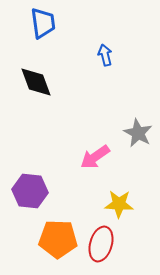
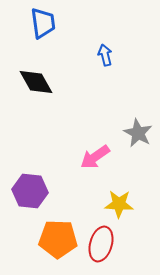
black diamond: rotated 9 degrees counterclockwise
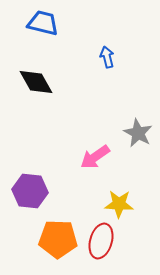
blue trapezoid: rotated 68 degrees counterclockwise
blue arrow: moved 2 px right, 2 px down
red ellipse: moved 3 px up
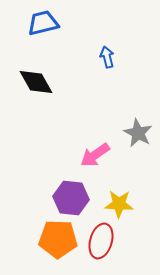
blue trapezoid: rotated 28 degrees counterclockwise
pink arrow: moved 2 px up
purple hexagon: moved 41 px right, 7 px down
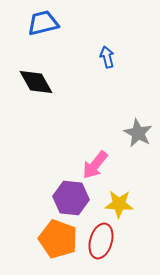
pink arrow: moved 10 px down; rotated 16 degrees counterclockwise
orange pentagon: rotated 18 degrees clockwise
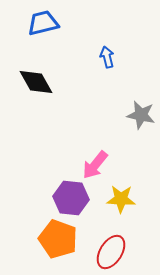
gray star: moved 3 px right, 18 px up; rotated 16 degrees counterclockwise
yellow star: moved 2 px right, 5 px up
red ellipse: moved 10 px right, 11 px down; rotated 16 degrees clockwise
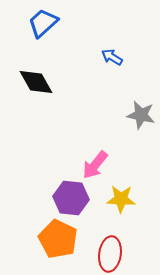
blue trapezoid: rotated 28 degrees counterclockwise
blue arrow: moved 5 px right; rotated 45 degrees counterclockwise
orange pentagon: rotated 6 degrees clockwise
red ellipse: moved 1 px left, 2 px down; rotated 24 degrees counterclockwise
